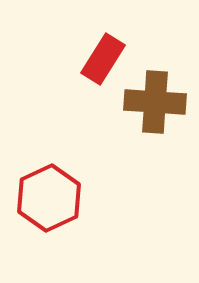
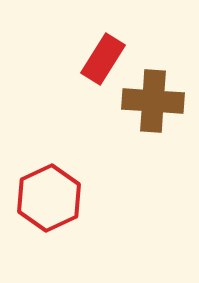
brown cross: moved 2 px left, 1 px up
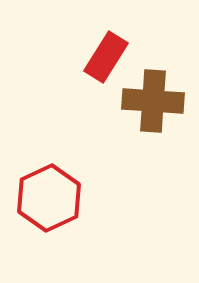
red rectangle: moved 3 px right, 2 px up
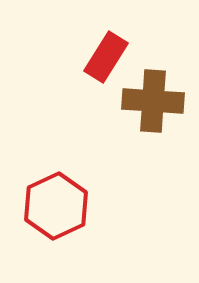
red hexagon: moved 7 px right, 8 px down
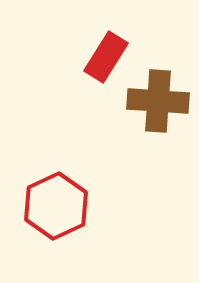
brown cross: moved 5 px right
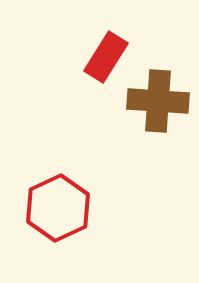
red hexagon: moved 2 px right, 2 px down
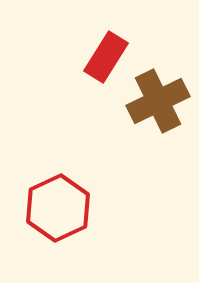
brown cross: rotated 30 degrees counterclockwise
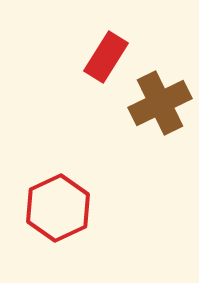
brown cross: moved 2 px right, 2 px down
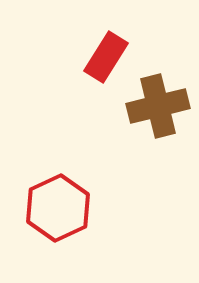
brown cross: moved 2 px left, 3 px down; rotated 12 degrees clockwise
